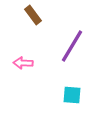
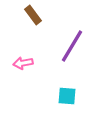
pink arrow: rotated 12 degrees counterclockwise
cyan square: moved 5 px left, 1 px down
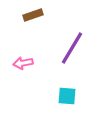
brown rectangle: rotated 72 degrees counterclockwise
purple line: moved 2 px down
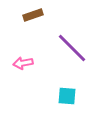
purple line: rotated 76 degrees counterclockwise
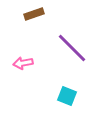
brown rectangle: moved 1 px right, 1 px up
cyan square: rotated 18 degrees clockwise
